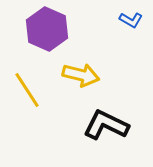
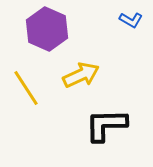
yellow arrow: rotated 39 degrees counterclockwise
yellow line: moved 1 px left, 2 px up
black L-shape: rotated 27 degrees counterclockwise
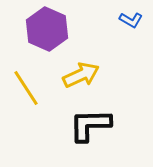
black L-shape: moved 16 px left
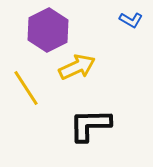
purple hexagon: moved 1 px right, 1 px down; rotated 9 degrees clockwise
yellow arrow: moved 4 px left, 8 px up
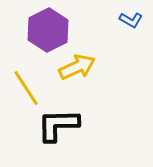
black L-shape: moved 32 px left
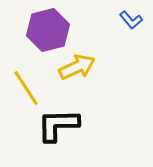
blue L-shape: rotated 20 degrees clockwise
purple hexagon: rotated 12 degrees clockwise
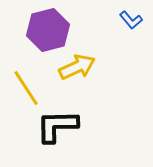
black L-shape: moved 1 px left, 1 px down
